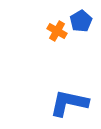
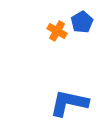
blue pentagon: moved 1 px right, 1 px down
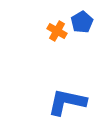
blue L-shape: moved 2 px left, 1 px up
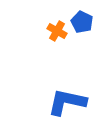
blue pentagon: rotated 15 degrees counterclockwise
